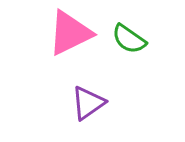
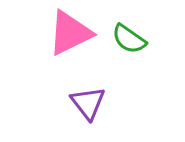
purple triangle: rotated 33 degrees counterclockwise
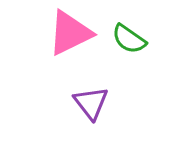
purple triangle: moved 3 px right
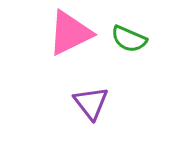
green semicircle: rotated 12 degrees counterclockwise
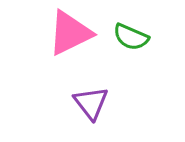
green semicircle: moved 2 px right, 2 px up
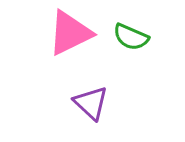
purple triangle: rotated 9 degrees counterclockwise
